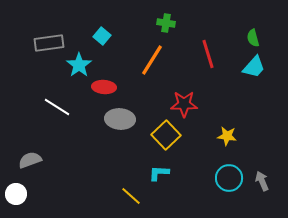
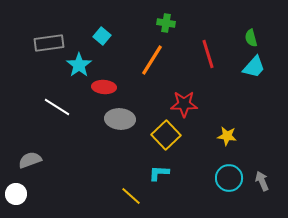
green semicircle: moved 2 px left
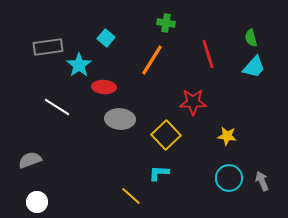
cyan square: moved 4 px right, 2 px down
gray rectangle: moved 1 px left, 4 px down
red star: moved 9 px right, 2 px up
white circle: moved 21 px right, 8 px down
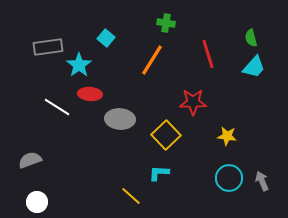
red ellipse: moved 14 px left, 7 px down
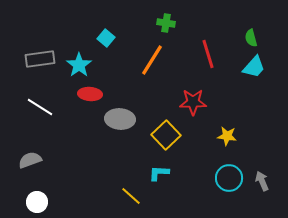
gray rectangle: moved 8 px left, 12 px down
white line: moved 17 px left
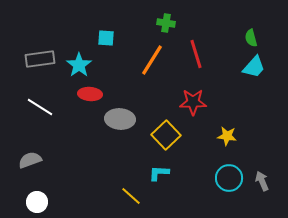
cyan square: rotated 36 degrees counterclockwise
red line: moved 12 px left
